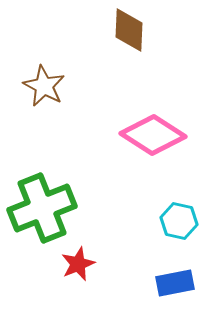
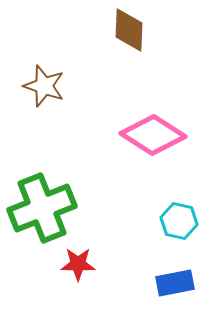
brown star: rotated 9 degrees counterclockwise
red star: rotated 24 degrees clockwise
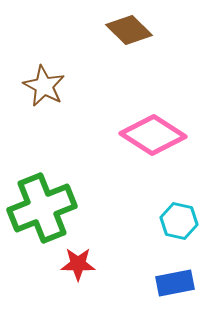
brown diamond: rotated 48 degrees counterclockwise
brown star: rotated 9 degrees clockwise
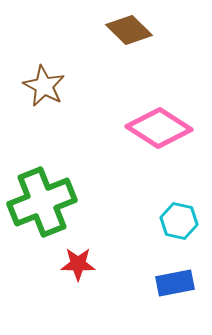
pink diamond: moved 6 px right, 7 px up
green cross: moved 6 px up
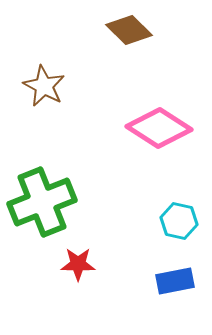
blue rectangle: moved 2 px up
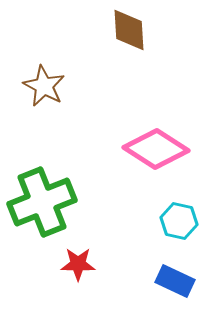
brown diamond: rotated 42 degrees clockwise
pink diamond: moved 3 px left, 21 px down
blue rectangle: rotated 36 degrees clockwise
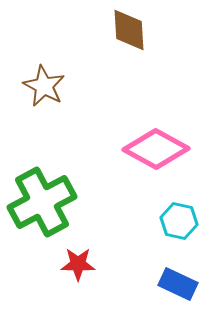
pink diamond: rotated 4 degrees counterclockwise
green cross: rotated 6 degrees counterclockwise
blue rectangle: moved 3 px right, 3 px down
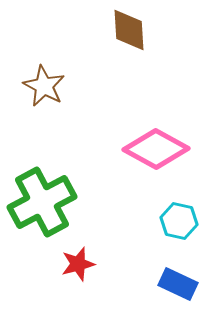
red star: rotated 16 degrees counterclockwise
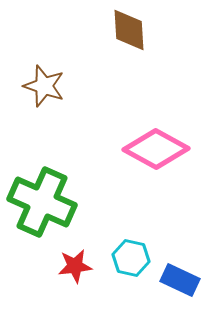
brown star: rotated 9 degrees counterclockwise
green cross: rotated 38 degrees counterclockwise
cyan hexagon: moved 48 px left, 37 px down
red star: moved 3 px left, 2 px down; rotated 8 degrees clockwise
blue rectangle: moved 2 px right, 4 px up
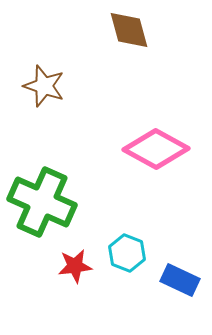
brown diamond: rotated 12 degrees counterclockwise
cyan hexagon: moved 4 px left, 5 px up; rotated 9 degrees clockwise
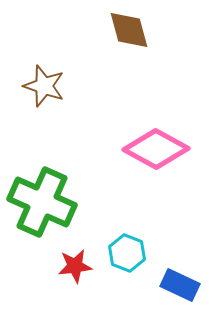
blue rectangle: moved 5 px down
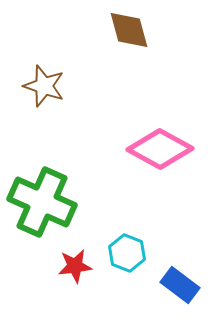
pink diamond: moved 4 px right
blue rectangle: rotated 12 degrees clockwise
